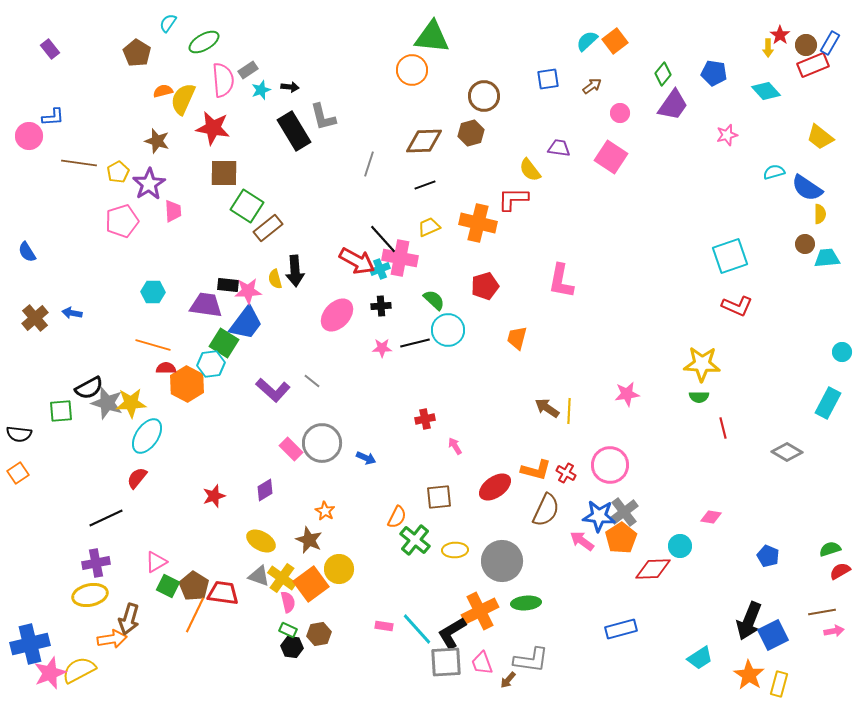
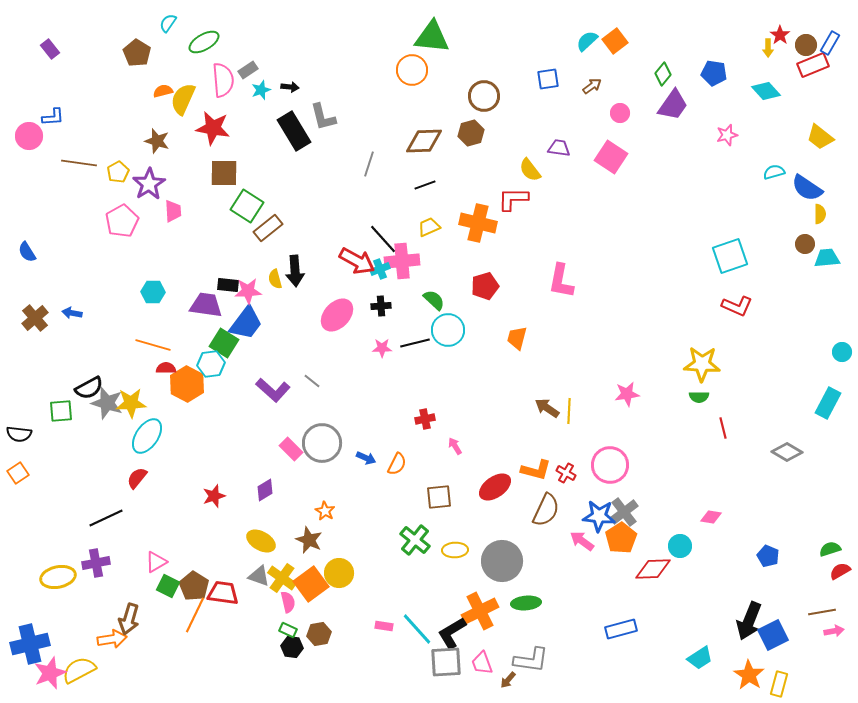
pink pentagon at (122, 221): rotated 12 degrees counterclockwise
pink cross at (400, 258): moved 2 px right, 3 px down; rotated 16 degrees counterclockwise
orange semicircle at (397, 517): moved 53 px up
yellow circle at (339, 569): moved 4 px down
yellow ellipse at (90, 595): moved 32 px left, 18 px up
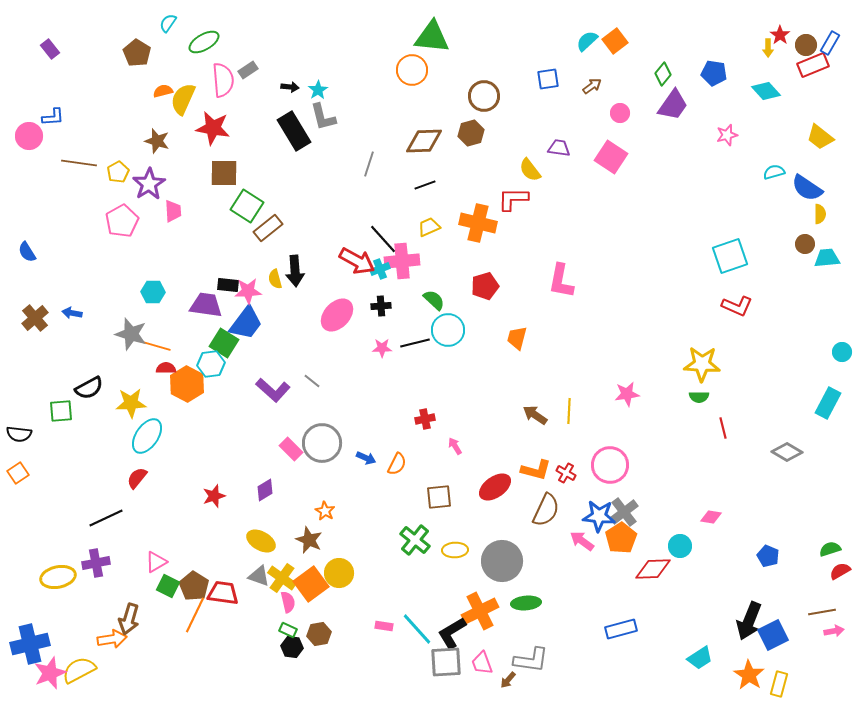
cyan star at (261, 90): moved 57 px right; rotated 12 degrees counterclockwise
gray star at (107, 403): moved 24 px right, 69 px up
brown arrow at (547, 408): moved 12 px left, 7 px down
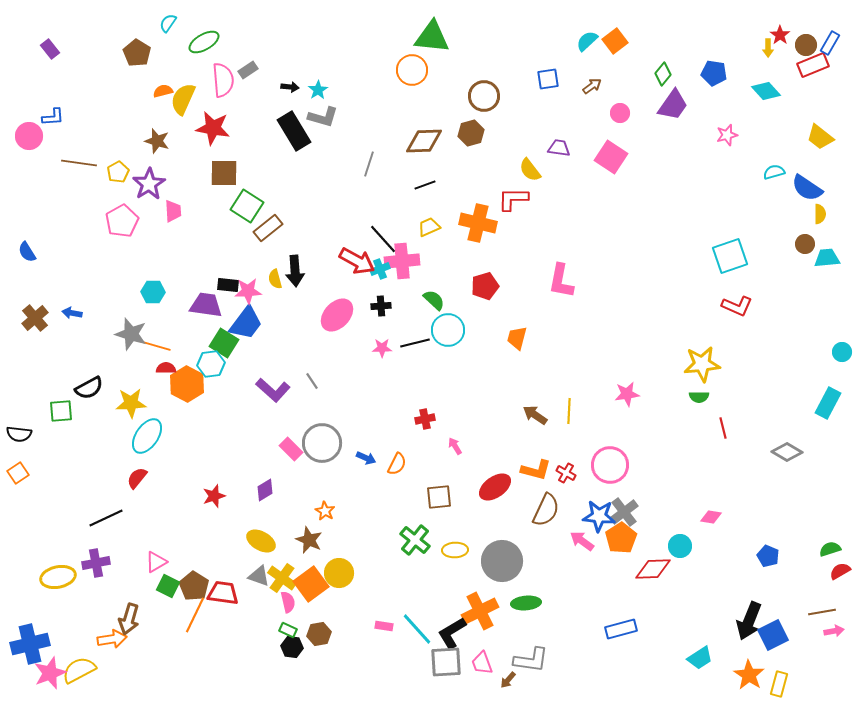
gray L-shape at (323, 117): rotated 60 degrees counterclockwise
yellow star at (702, 364): rotated 9 degrees counterclockwise
gray line at (312, 381): rotated 18 degrees clockwise
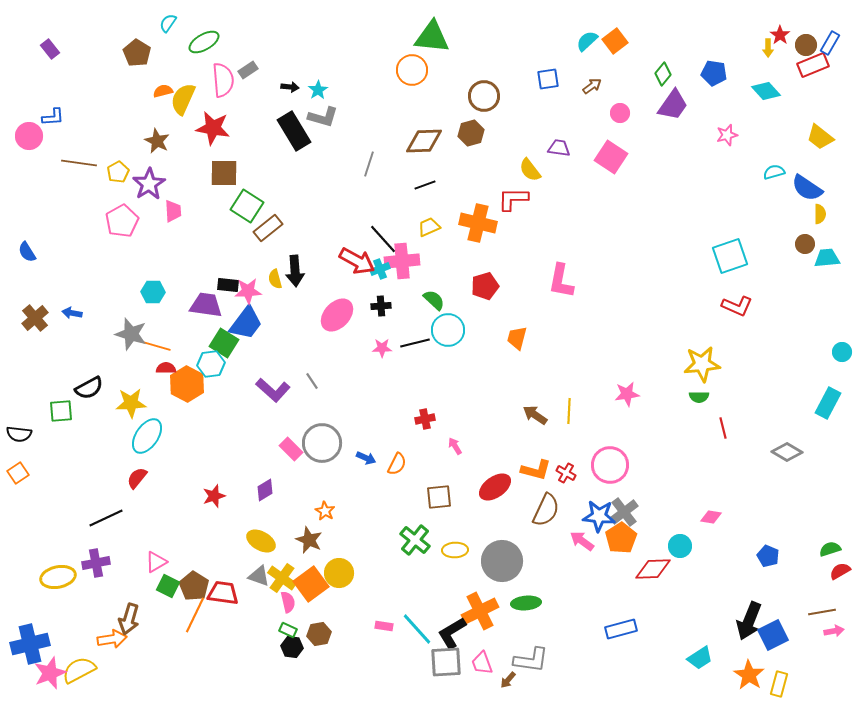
brown star at (157, 141): rotated 10 degrees clockwise
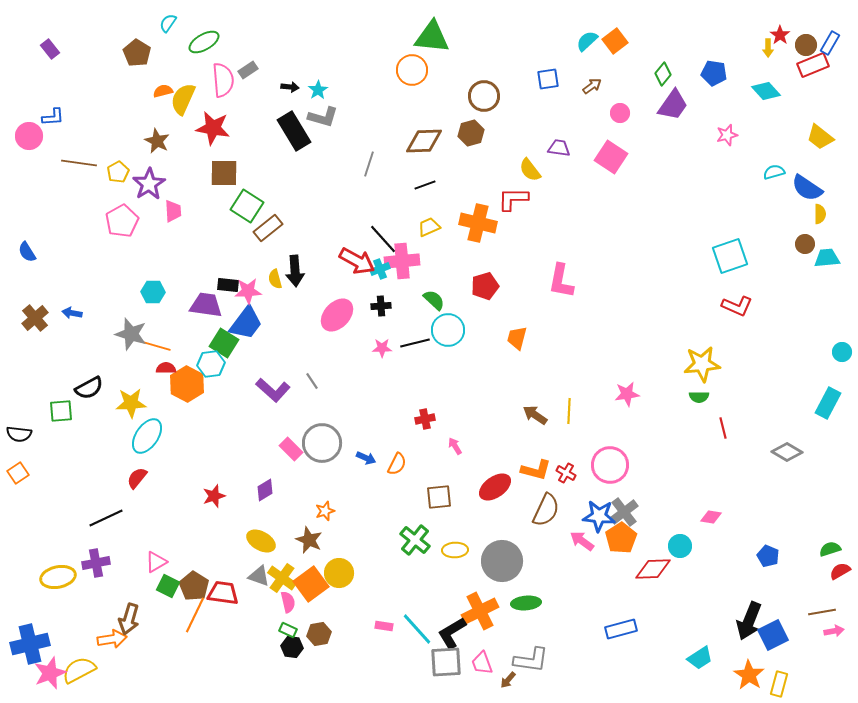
orange star at (325, 511): rotated 24 degrees clockwise
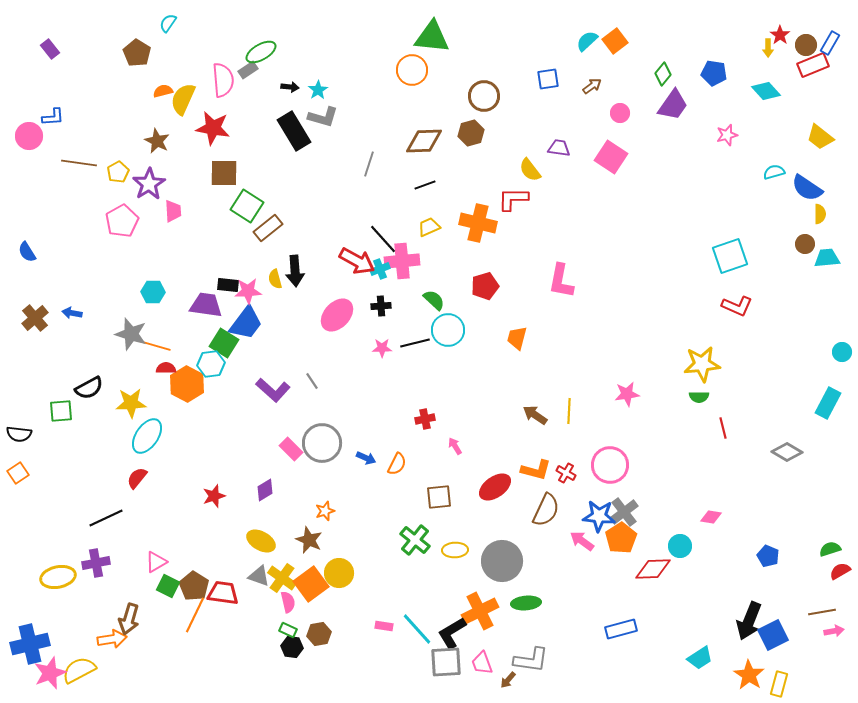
green ellipse at (204, 42): moved 57 px right, 10 px down
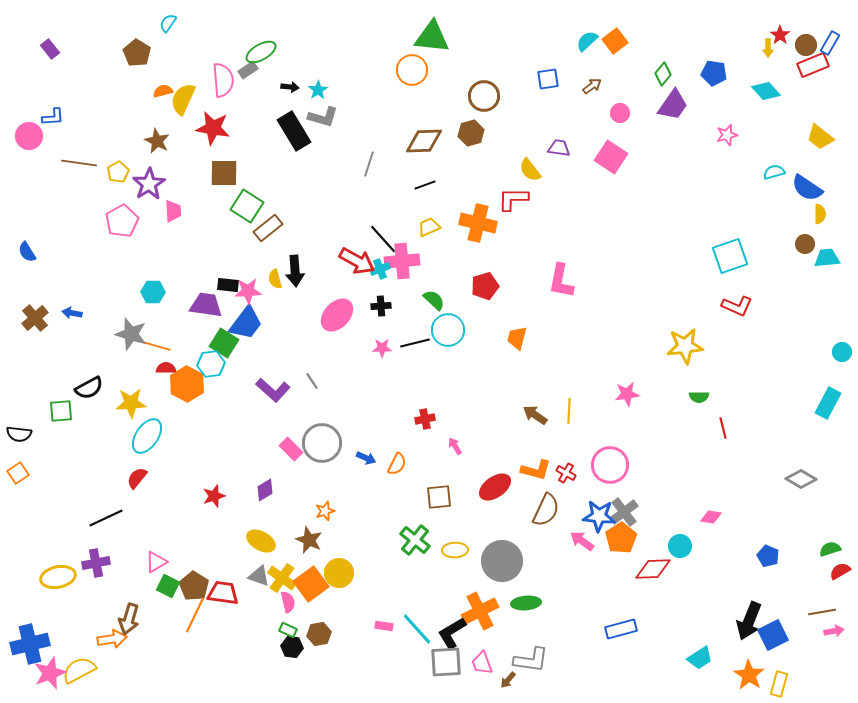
yellow star at (702, 364): moved 17 px left, 18 px up
gray diamond at (787, 452): moved 14 px right, 27 px down
